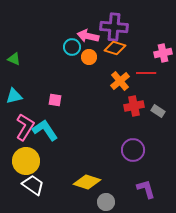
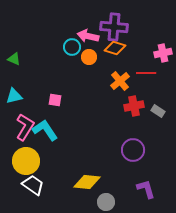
yellow diamond: rotated 12 degrees counterclockwise
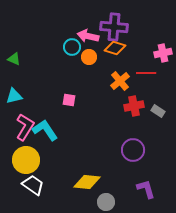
pink square: moved 14 px right
yellow circle: moved 1 px up
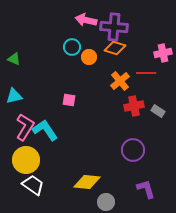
pink arrow: moved 2 px left, 16 px up
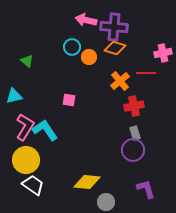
green triangle: moved 13 px right, 2 px down; rotated 16 degrees clockwise
gray rectangle: moved 23 px left, 22 px down; rotated 40 degrees clockwise
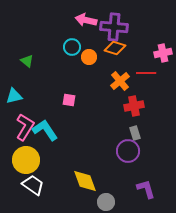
purple circle: moved 5 px left, 1 px down
yellow diamond: moved 2 px left, 1 px up; rotated 64 degrees clockwise
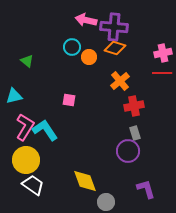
red line: moved 16 px right
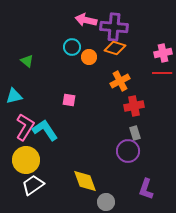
orange cross: rotated 12 degrees clockwise
white trapezoid: rotated 70 degrees counterclockwise
purple L-shape: rotated 145 degrees counterclockwise
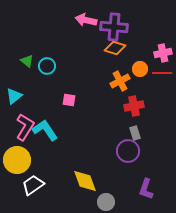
cyan circle: moved 25 px left, 19 px down
orange circle: moved 51 px right, 12 px down
cyan triangle: rotated 24 degrees counterclockwise
yellow circle: moved 9 px left
